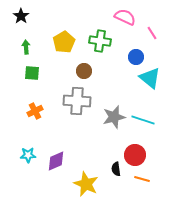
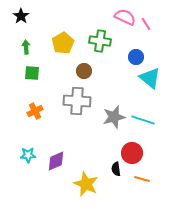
pink line: moved 6 px left, 9 px up
yellow pentagon: moved 1 px left, 1 px down
red circle: moved 3 px left, 2 px up
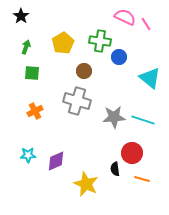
green arrow: rotated 24 degrees clockwise
blue circle: moved 17 px left
gray cross: rotated 12 degrees clockwise
gray star: rotated 10 degrees clockwise
black semicircle: moved 1 px left
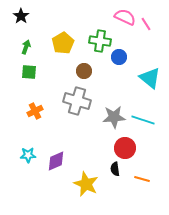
green square: moved 3 px left, 1 px up
red circle: moved 7 px left, 5 px up
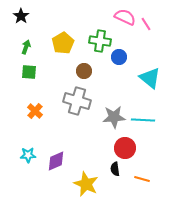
orange cross: rotated 21 degrees counterclockwise
cyan line: rotated 15 degrees counterclockwise
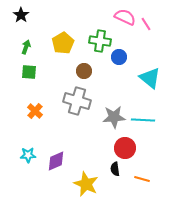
black star: moved 1 px up
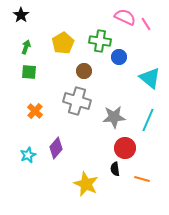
cyan line: moved 5 px right; rotated 70 degrees counterclockwise
cyan star: rotated 21 degrees counterclockwise
purple diamond: moved 13 px up; rotated 25 degrees counterclockwise
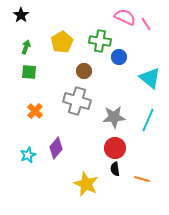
yellow pentagon: moved 1 px left, 1 px up
red circle: moved 10 px left
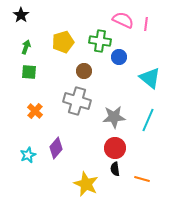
pink semicircle: moved 2 px left, 3 px down
pink line: rotated 40 degrees clockwise
yellow pentagon: moved 1 px right; rotated 15 degrees clockwise
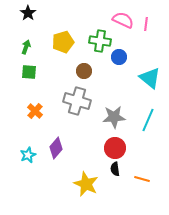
black star: moved 7 px right, 2 px up
